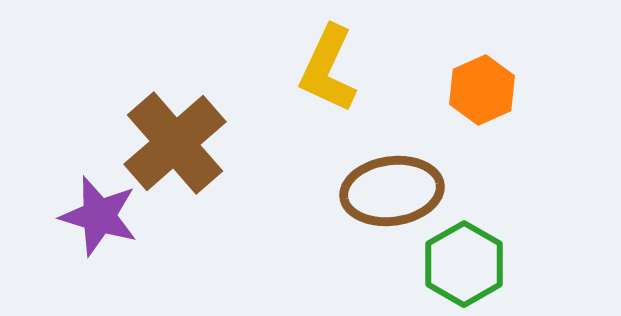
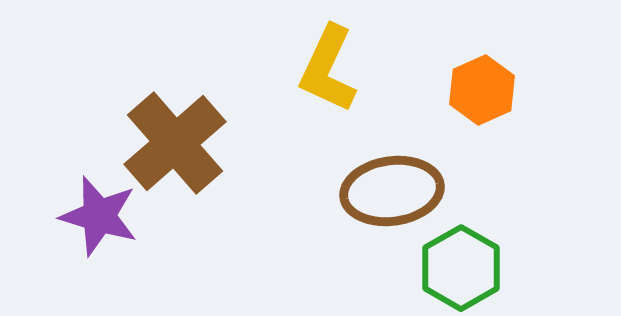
green hexagon: moved 3 px left, 4 px down
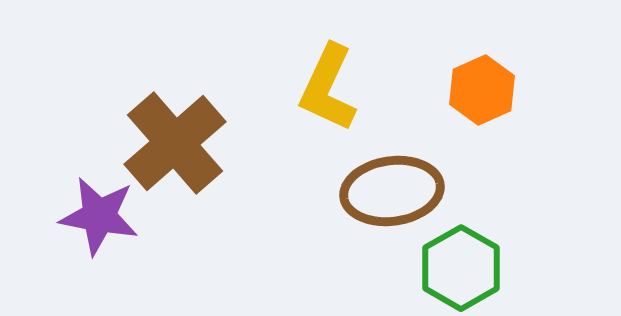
yellow L-shape: moved 19 px down
purple star: rotated 6 degrees counterclockwise
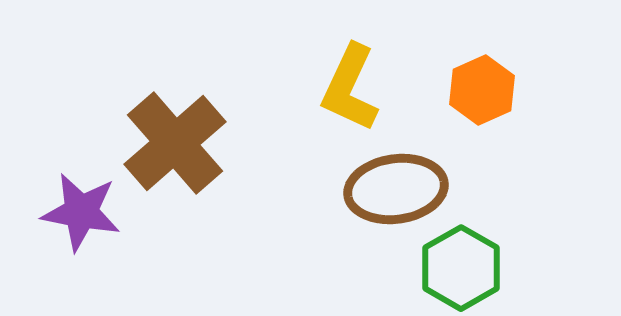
yellow L-shape: moved 22 px right
brown ellipse: moved 4 px right, 2 px up
purple star: moved 18 px left, 4 px up
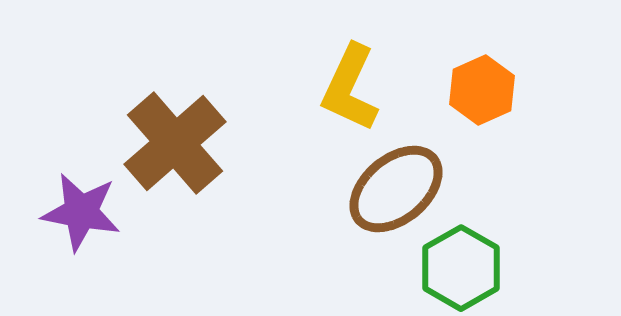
brown ellipse: rotated 32 degrees counterclockwise
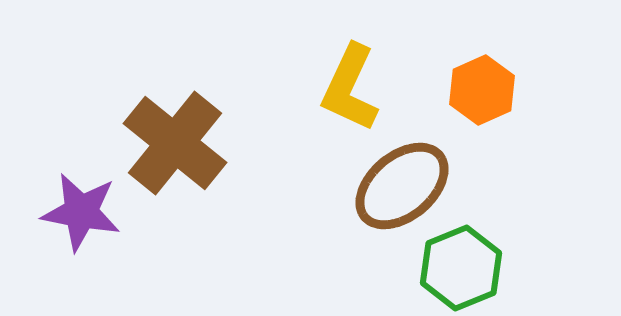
brown cross: rotated 10 degrees counterclockwise
brown ellipse: moved 6 px right, 3 px up
green hexagon: rotated 8 degrees clockwise
